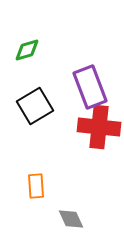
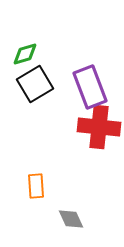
green diamond: moved 2 px left, 4 px down
black square: moved 22 px up
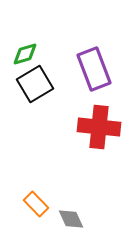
purple rectangle: moved 4 px right, 18 px up
orange rectangle: moved 18 px down; rotated 40 degrees counterclockwise
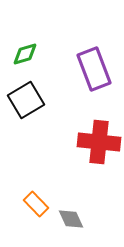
black square: moved 9 px left, 16 px down
red cross: moved 15 px down
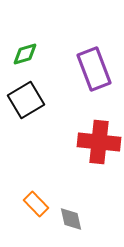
gray diamond: rotated 12 degrees clockwise
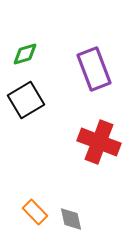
red cross: rotated 15 degrees clockwise
orange rectangle: moved 1 px left, 8 px down
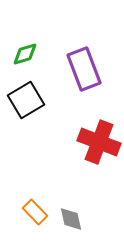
purple rectangle: moved 10 px left
